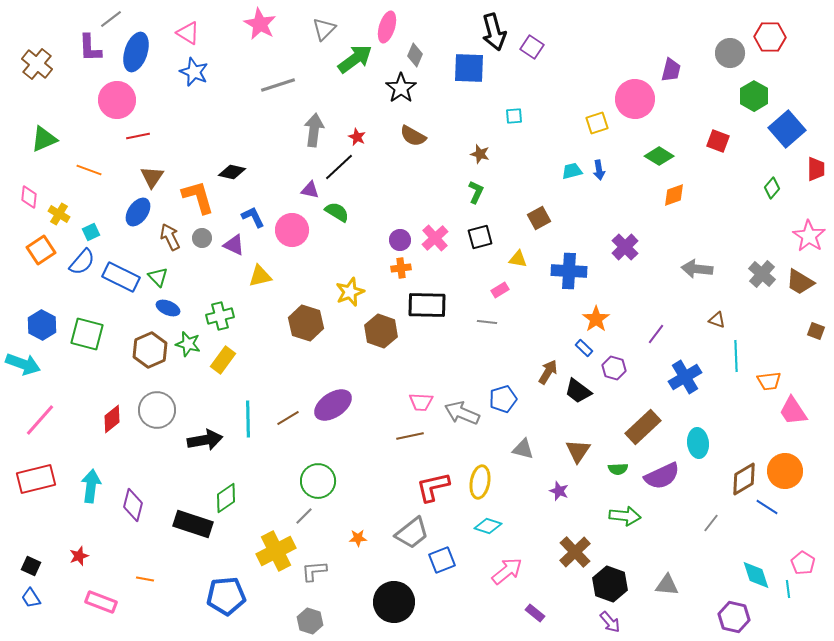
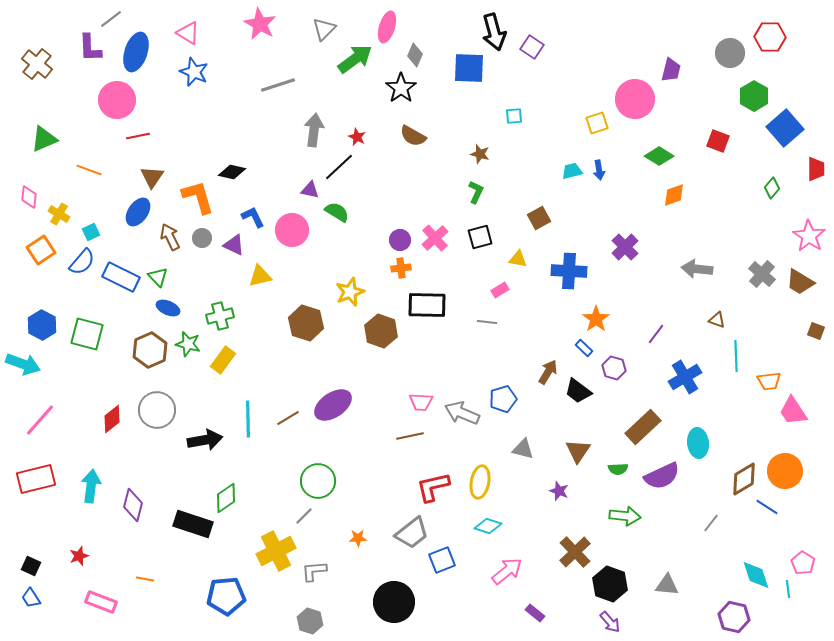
blue square at (787, 129): moved 2 px left, 1 px up
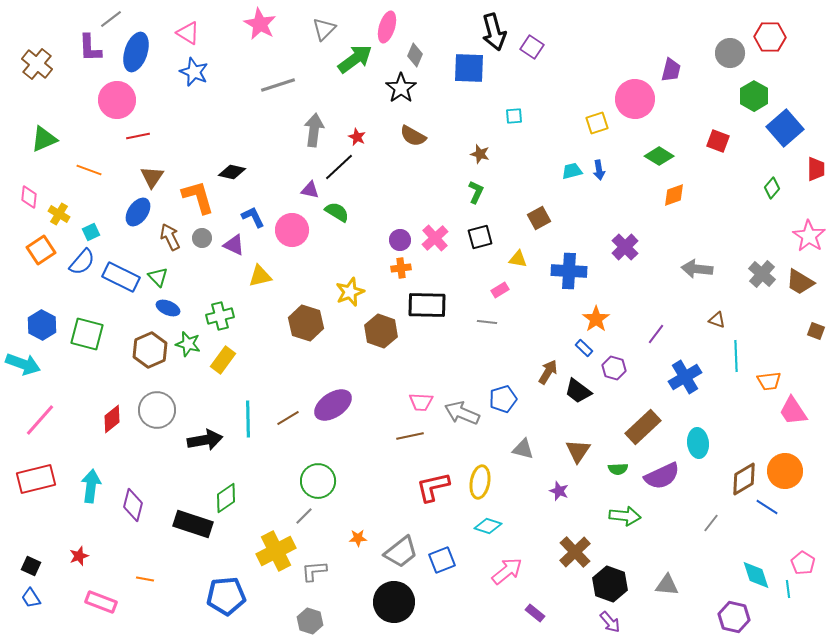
gray trapezoid at (412, 533): moved 11 px left, 19 px down
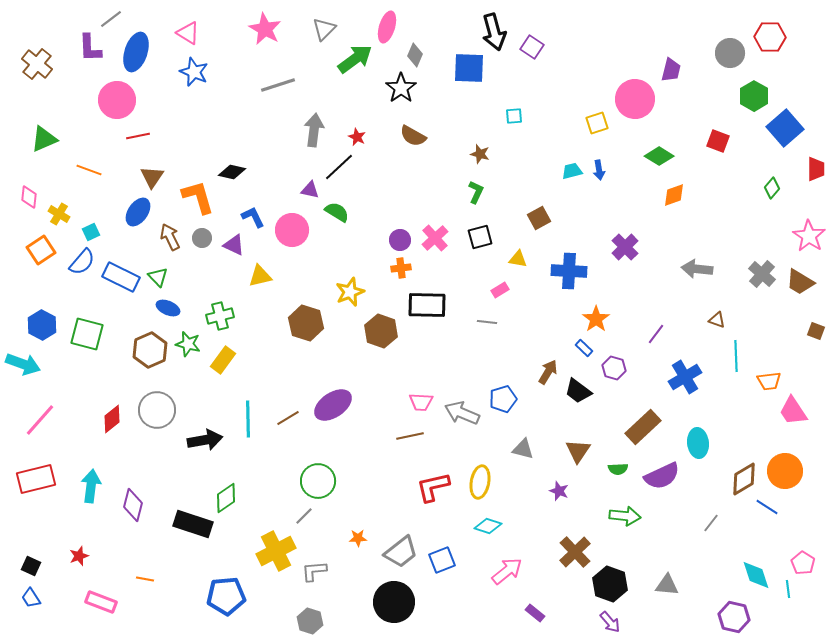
pink star at (260, 24): moved 5 px right, 5 px down
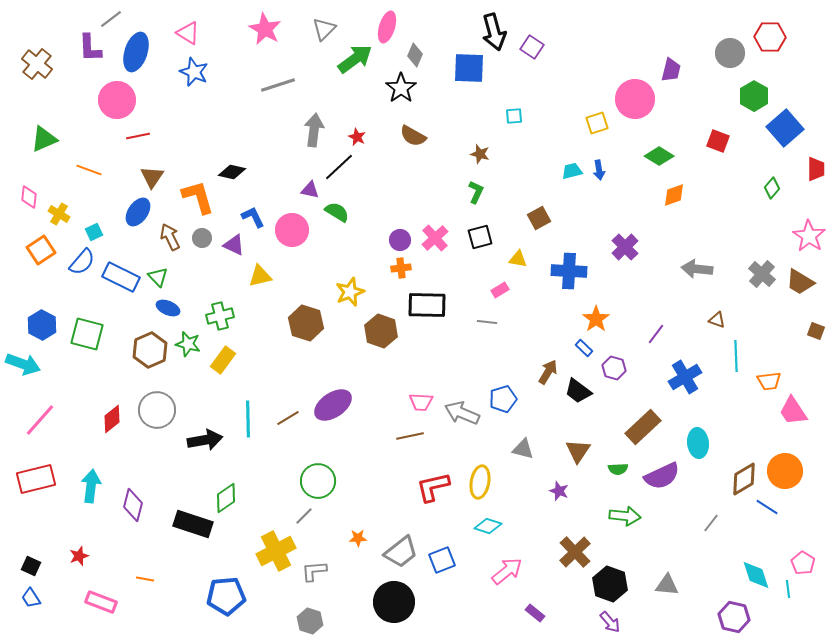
cyan square at (91, 232): moved 3 px right
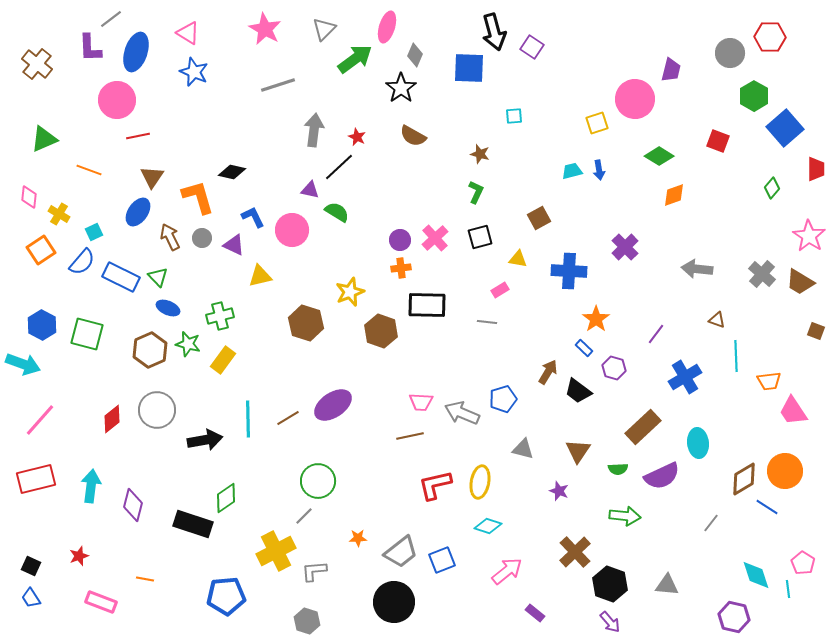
red L-shape at (433, 487): moved 2 px right, 2 px up
gray hexagon at (310, 621): moved 3 px left
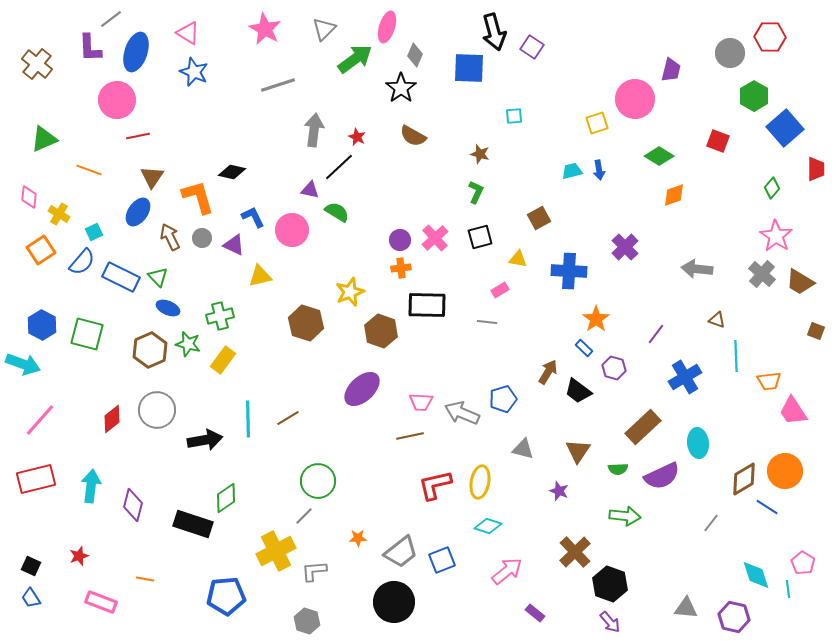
pink star at (809, 236): moved 33 px left
purple ellipse at (333, 405): moved 29 px right, 16 px up; rotated 9 degrees counterclockwise
gray triangle at (667, 585): moved 19 px right, 23 px down
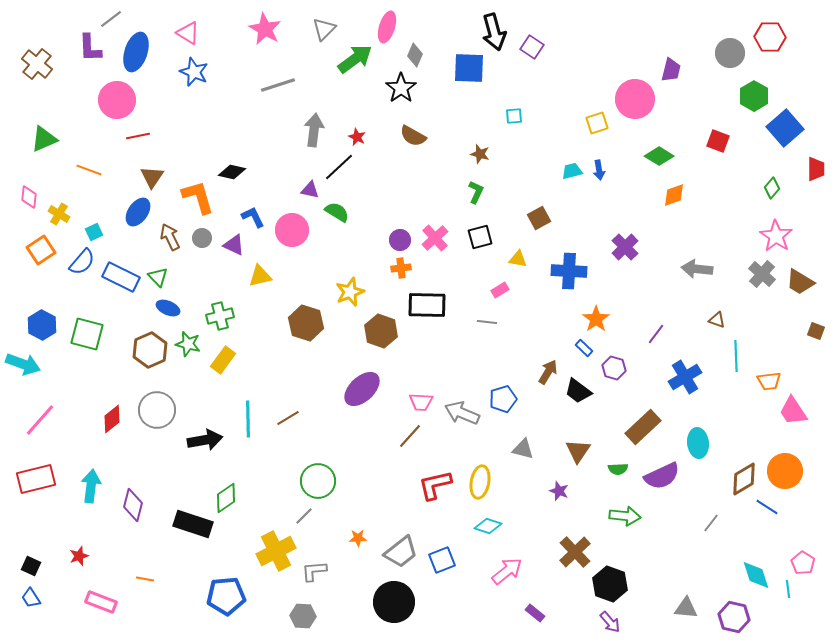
brown line at (410, 436): rotated 36 degrees counterclockwise
gray hexagon at (307, 621): moved 4 px left, 5 px up; rotated 15 degrees counterclockwise
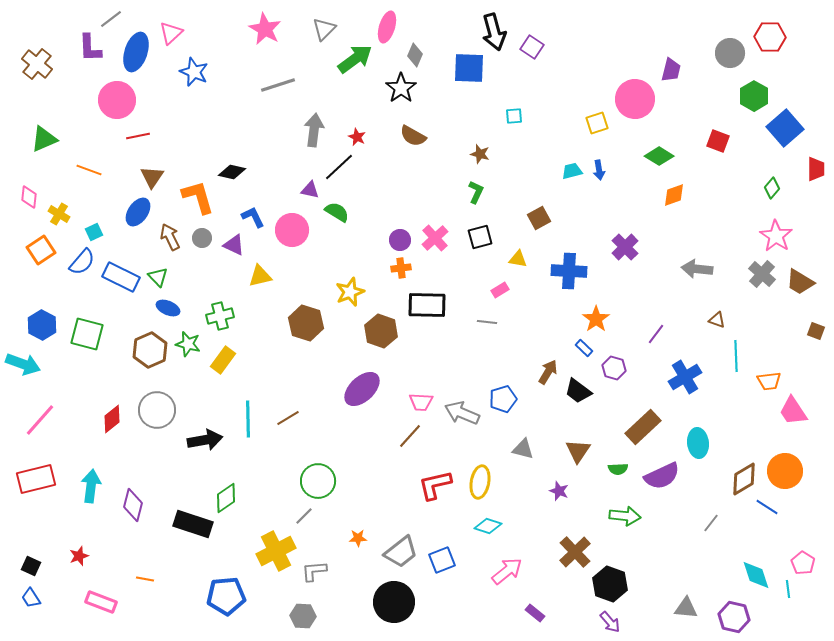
pink triangle at (188, 33): moved 17 px left; rotated 45 degrees clockwise
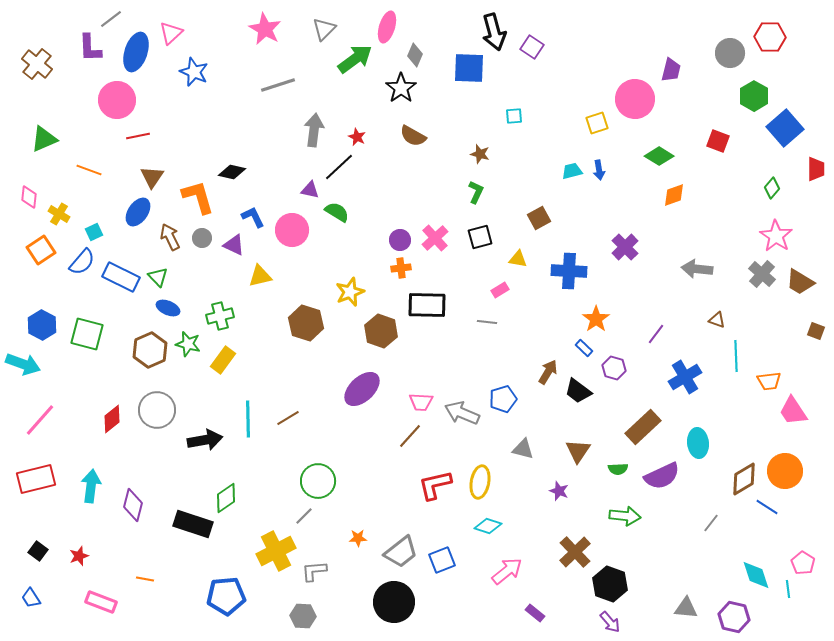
black square at (31, 566): moved 7 px right, 15 px up; rotated 12 degrees clockwise
